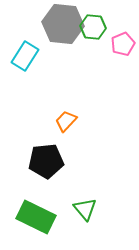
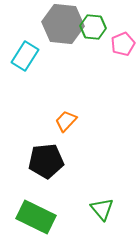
green triangle: moved 17 px right
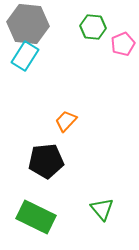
gray hexagon: moved 35 px left
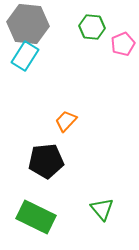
green hexagon: moved 1 px left
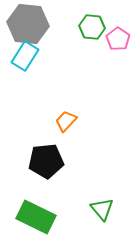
pink pentagon: moved 5 px left, 5 px up; rotated 15 degrees counterclockwise
